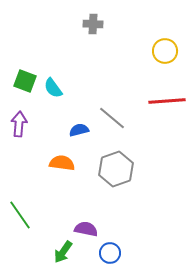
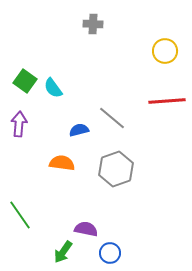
green square: rotated 15 degrees clockwise
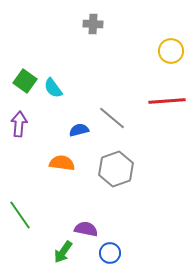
yellow circle: moved 6 px right
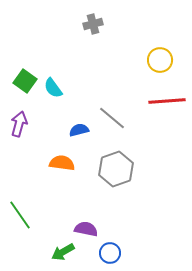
gray cross: rotated 18 degrees counterclockwise
yellow circle: moved 11 px left, 9 px down
purple arrow: rotated 10 degrees clockwise
green arrow: rotated 25 degrees clockwise
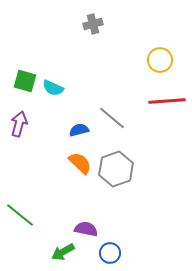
green square: rotated 20 degrees counterclockwise
cyan semicircle: rotated 30 degrees counterclockwise
orange semicircle: moved 18 px right; rotated 35 degrees clockwise
green line: rotated 16 degrees counterclockwise
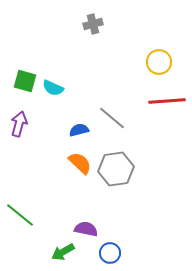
yellow circle: moved 1 px left, 2 px down
gray hexagon: rotated 12 degrees clockwise
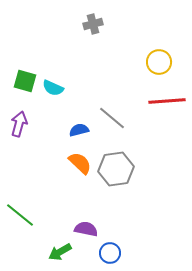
green arrow: moved 3 px left
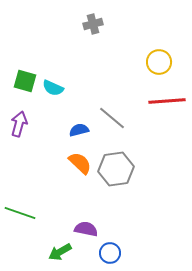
green line: moved 2 px up; rotated 20 degrees counterclockwise
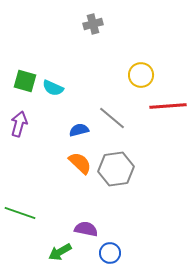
yellow circle: moved 18 px left, 13 px down
red line: moved 1 px right, 5 px down
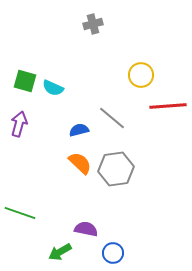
blue circle: moved 3 px right
